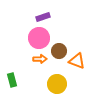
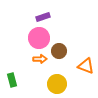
orange triangle: moved 9 px right, 5 px down
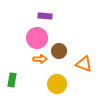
purple rectangle: moved 2 px right, 1 px up; rotated 24 degrees clockwise
pink circle: moved 2 px left
orange triangle: moved 2 px left, 2 px up
green rectangle: rotated 24 degrees clockwise
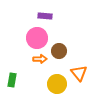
orange triangle: moved 5 px left, 9 px down; rotated 30 degrees clockwise
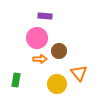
green rectangle: moved 4 px right
